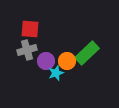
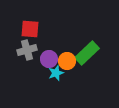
purple circle: moved 3 px right, 2 px up
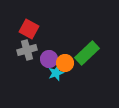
red square: moved 1 px left; rotated 24 degrees clockwise
orange circle: moved 2 px left, 2 px down
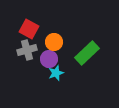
orange circle: moved 11 px left, 21 px up
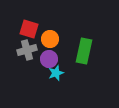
red square: rotated 12 degrees counterclockwise
orange circle: moved 4 px left, 3 px up
green rectangle: moved 3 px left, 2 px up; rotated 35 degrees counterclockwise
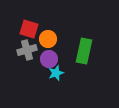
orange circle: moved 2 px left
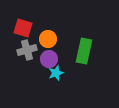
red square: moved 6 px left, 1 px up
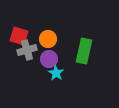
red square: moved 4 px left, 8 px down
cyan star: rotated 21 degrees counterclockwise
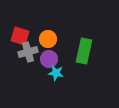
red square: moved 1 px right
gray cross: moved 1 px right, 2 px down
cyan star: rotated 21 degrees counterclockwise
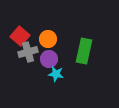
red square: rotated 24 degrees clockwise
cyan star: moved 1 px down
